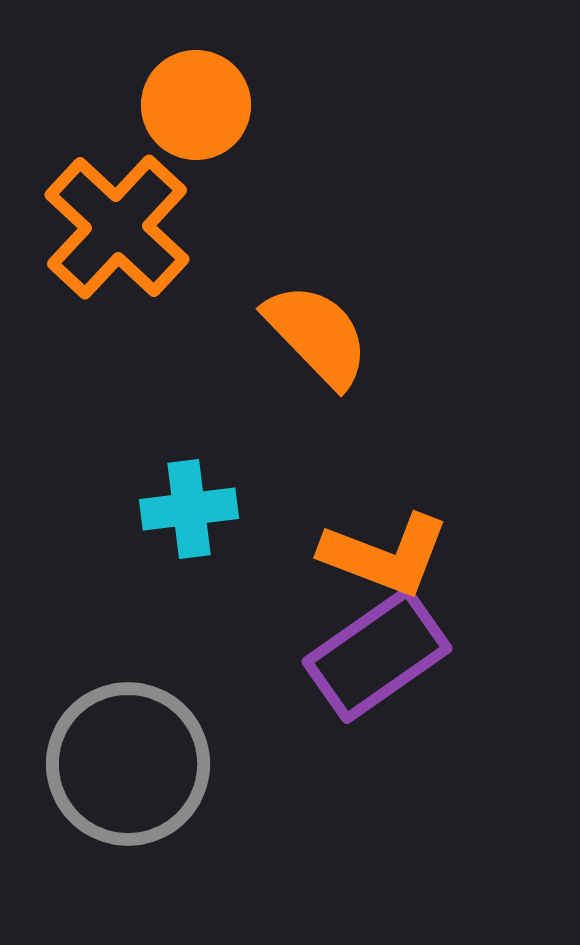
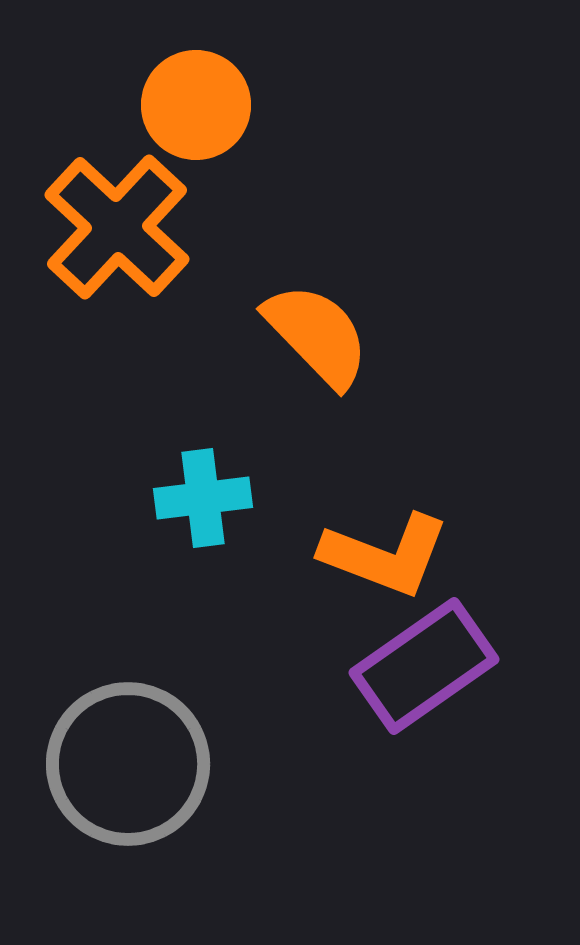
cyan cross: moved 14 px right, 11 px up
purple rectangle: moved 47 px right, 11 px down
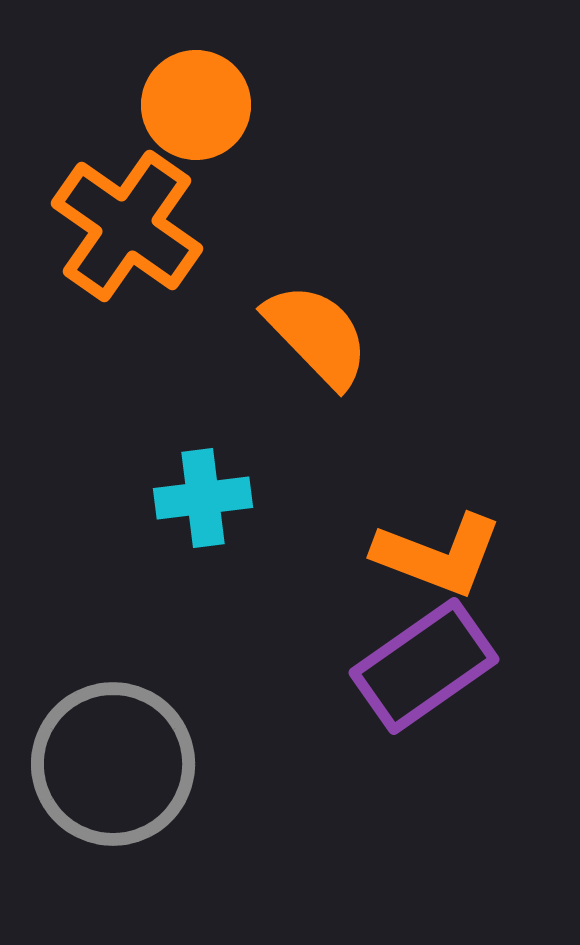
orange cross: moved 10 px right, 1 px up; rotated 8 degrees counterclockwise
orange L-shape: moved 53 px right
gray circle: moved 15 px left
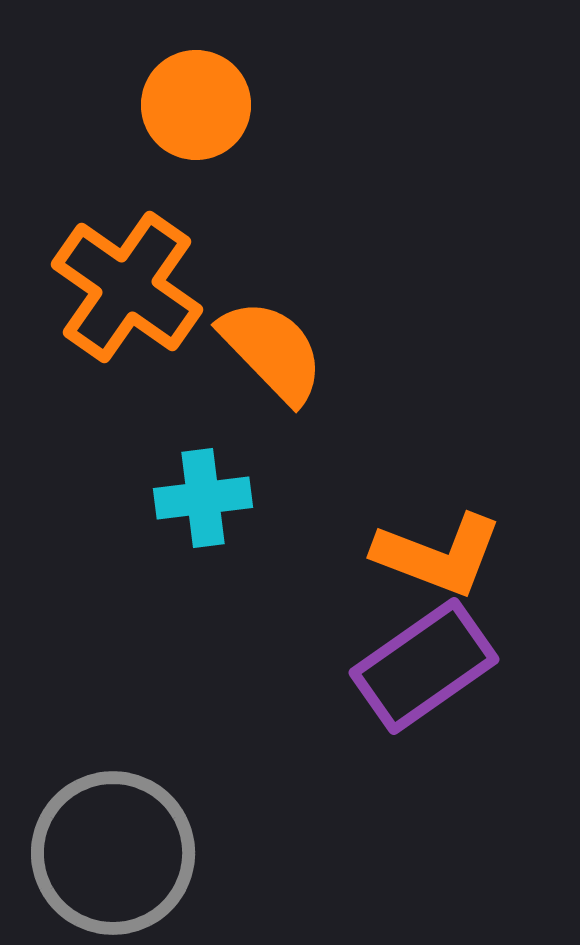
orange cross: moved 61 px down
orange semicircle: moved 45 px left, 16 px down
gray circle: moved 89 px down
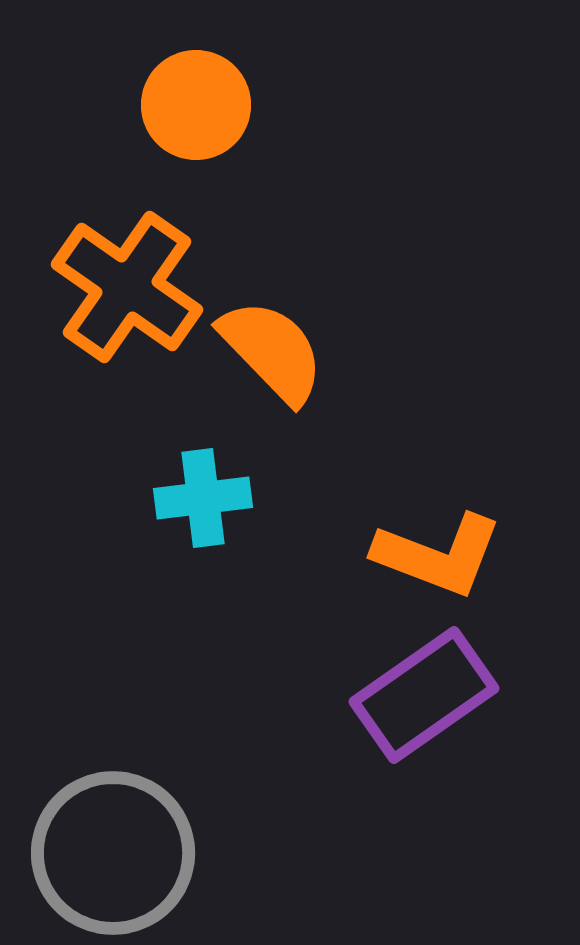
purple rectangle: moved 29 px down
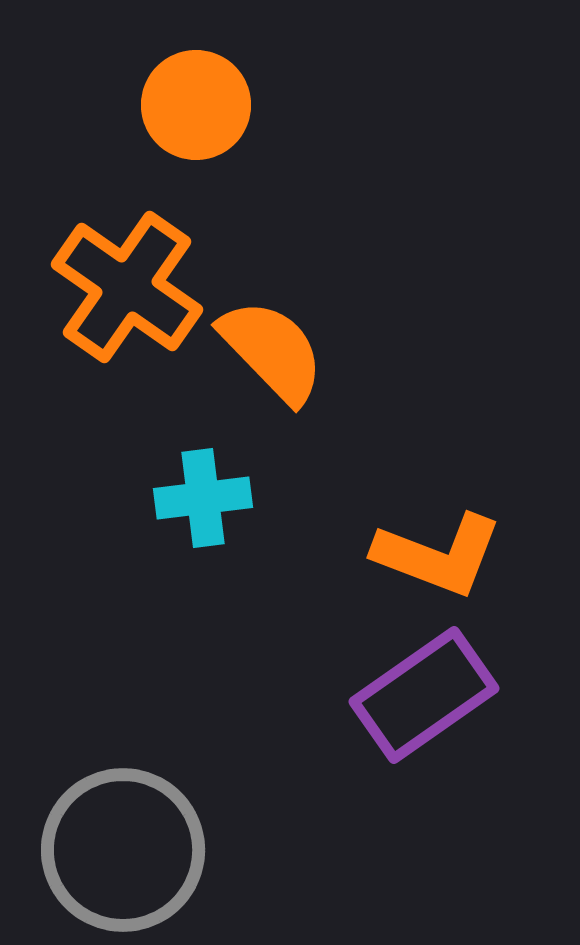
gray circle: moved 10 px right, 3 px up
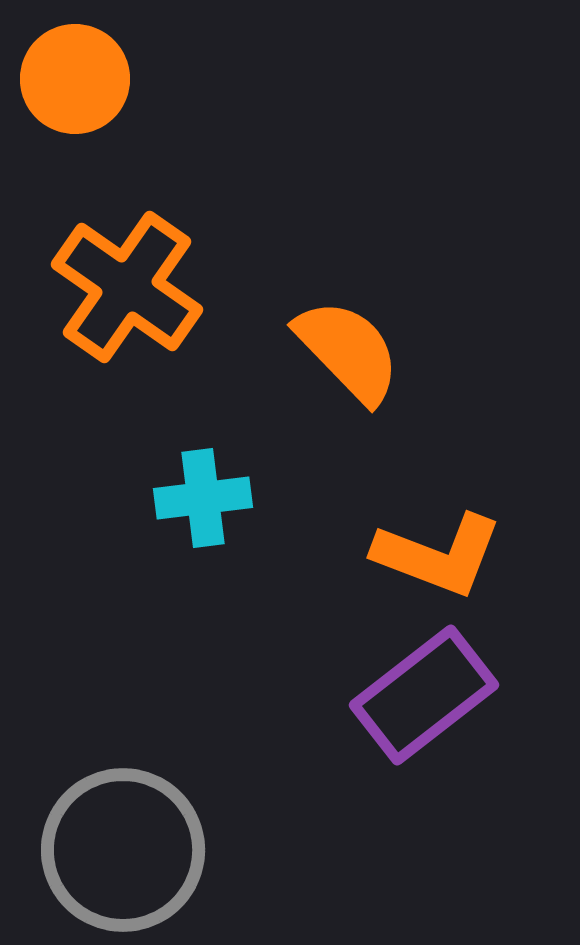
orange circle: moved 121 px left, 26 px up
orange semicircle: moved 76 px right
purple rectangle: rotated 3 degrees counterclockwise
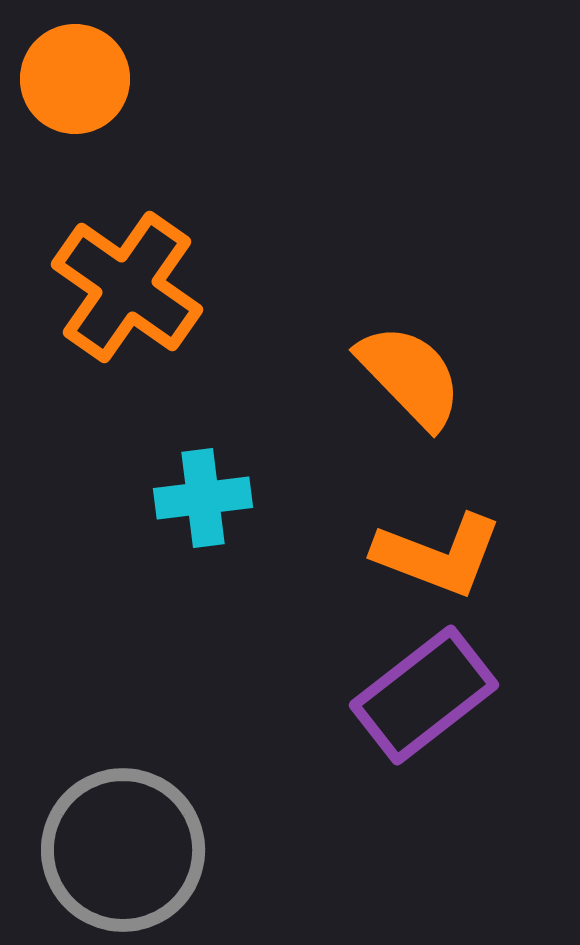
orange semicircle: moved 62 px right, 25 px down
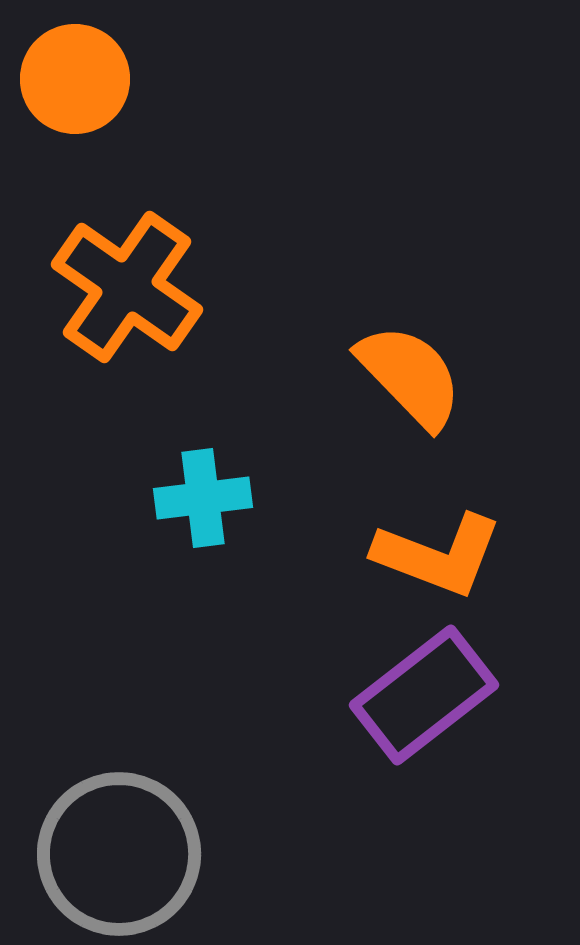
gray circle: moved 4 px left, 4 px down
